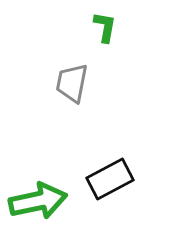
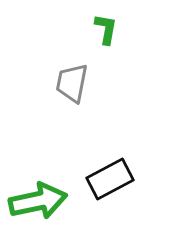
green L-shape: moved 1 px right, 2 px down
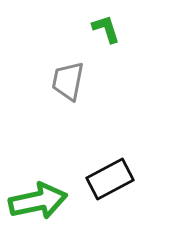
green L-shape: rotated 28 degrees counterclockwise
gray trapezoid: moved 4 px left, 2 px up
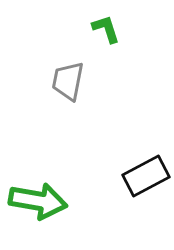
black rectangle: moved 36 px right, 3 px up
green arrow: rotated 22 degrees clockwise
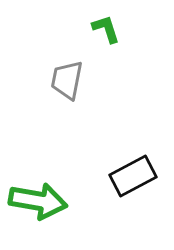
gray trapezoid: moved 1 px left, 1 px up
black rectangle: moved 13 px left
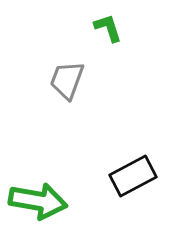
green L-shape: moved 2 px right, 1 px up
gray trapezoid: rotated 9 degrees clockwise
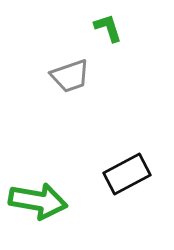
gray trapezoid: moved 3 px right, 4 px up; rotated 129 degrees counterclockwise
black rectangle: moved 6 px left, 2 px up
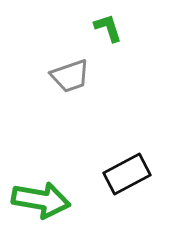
green arrow: moved 3 px right, 1 px up
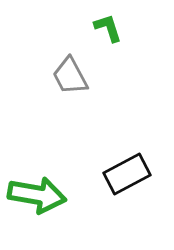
gray trapezoid: rotated 81 degrees clockwise
green arrow: moved 4 px left, 5 px up
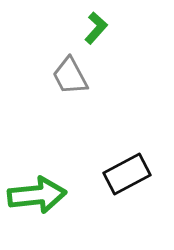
green L-shape: moved 12 px left; rotated 60 degrees clockwise
green arrow: rotated 16 degrees counterclockwise
